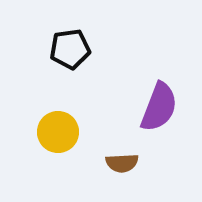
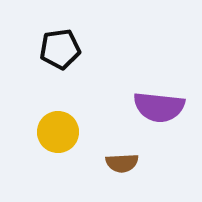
black pentagon: moved 10 px left
purple semicircle: rotated 75 degrees clockwise
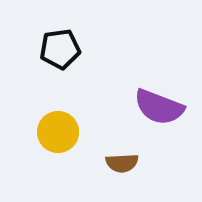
purple semicircle: rotated 15 degrees clockwise
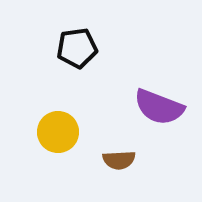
black pentagon: moved 17 px right, 1 px up
brown semicircle: moved 3 px left, 3 px up
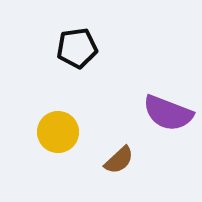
purple semicircle: moved 9 px right, 6 px down
brown semicircle: rotated 40 degrees counterclockwise
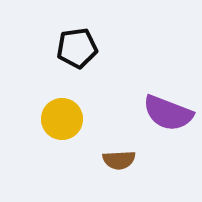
yellow circle: moved 4 px right, 13 px up
brown semicircle: rotated 40 degrees clockwise
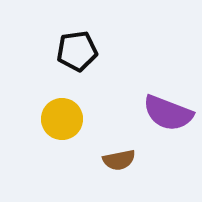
black pentagon: moved 3 px down
brown semicircle: rotated 8 degrees counterclockwise
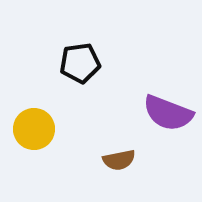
black pentagon: moved 3 px right, 12 px down
yellow circle: moved 28 px left, 10 px down
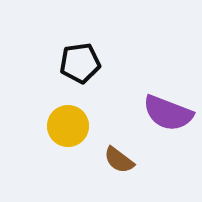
yellow circle: moved 34 px right, 3 px up
brown semicircle: rotated 48 degrees clockwise
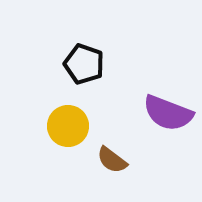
black pentagon: moved 4 px right, 1 px down; rotated 27 degrees clockwise
brown semicircle: moved 7 px left
